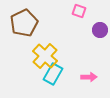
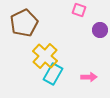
pink square: moved 1 px up
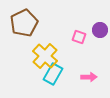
pink square: moved 27 px down
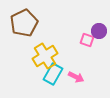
purple circle: moved 1 px left, 1 px down
pink square: moved 8 px right, 3 px down
yellow cross: rotated 15 degrees clockwise
pink arrow: moved 13 px left; rotated 28 degrees clockwise
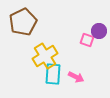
brown pentagon: moved 1 px left, 1 px up
cyan rectangle: rotated 25 degrees counterclockwise
